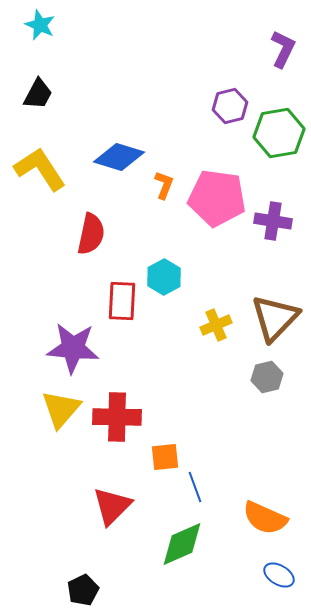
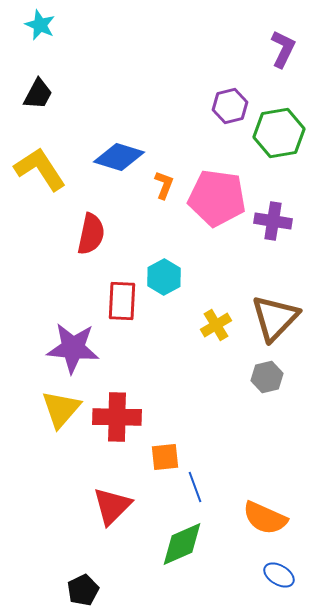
yellow cross: rotated 8 degrees counterclockwise
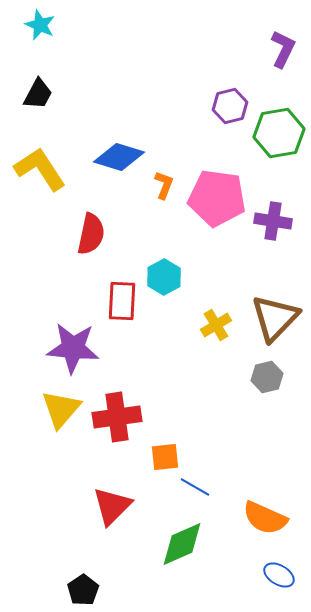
red cross: rotated 9 degrees counterclockwise
blue line: rotated 40 degrees counterclockwise
black pentagon: rotated 8 degrees counterclockwise
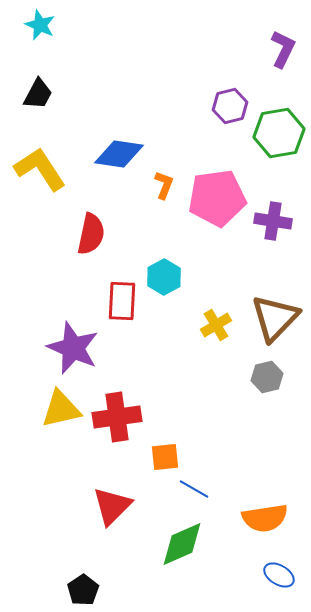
blue diamond: moved 3 px up; rotated 9 degrees counterclockwise
pink pentagon: rotated 16 degrees counterclockwise
purple star: rotated 18 degrees clockwise
yellow triangle: rotated 36 degrees clockwise
blue line: moved 1 px left, 2 px down
orange semicircle: rotated 33 degrees counterclockwise
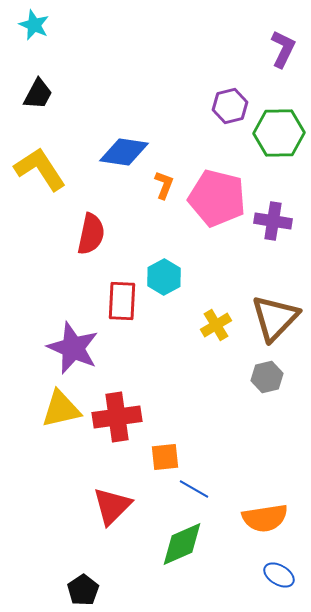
cyan star: moved 6 px left
green hexagon: rotated 9 degrees clockwise
blue diamond: moved 5 px right, 2 px up
pink pentagon: rotated 22 degrees clockwise
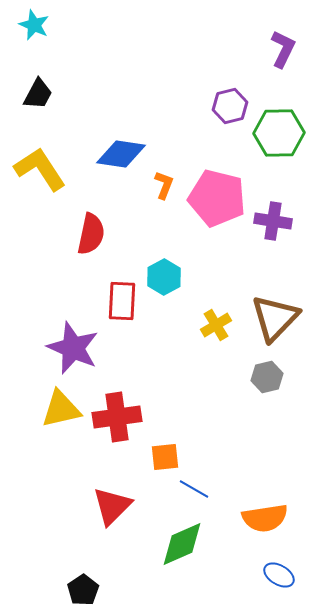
blue diamond: moved 3 px left, 2 px down
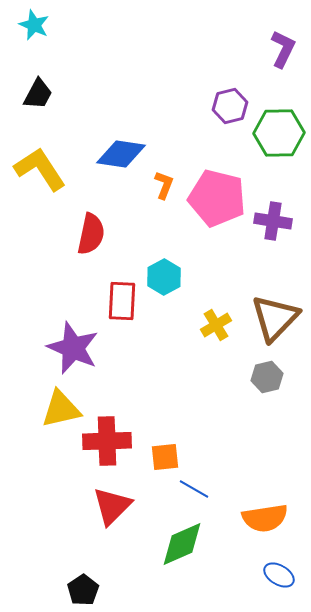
red cross: moved 10 px left, 24 px down; rotated 6 degrees clockwise
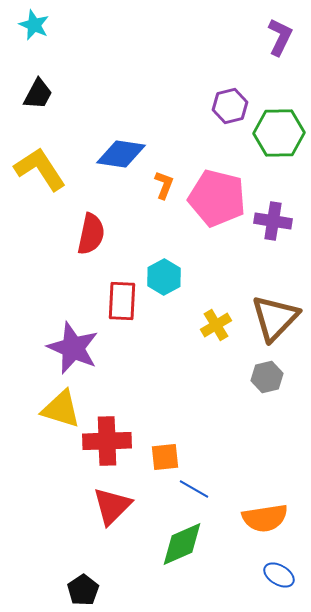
purple L-shape: moved 3 px left, 12 px up
yellow triangle: rotated 30 degrees clockwise
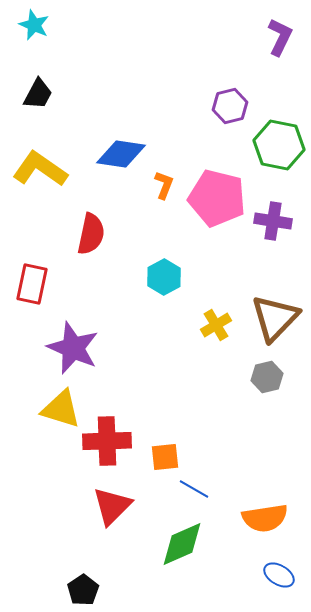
green hexagon: moved 12 px down; rotated 12 degrees clockwise
yellow L-shape: rotated 22 degrees counterclockwise
red rectangle: moved 90 px left, 17 px up; rotated 9 degrees clockwise
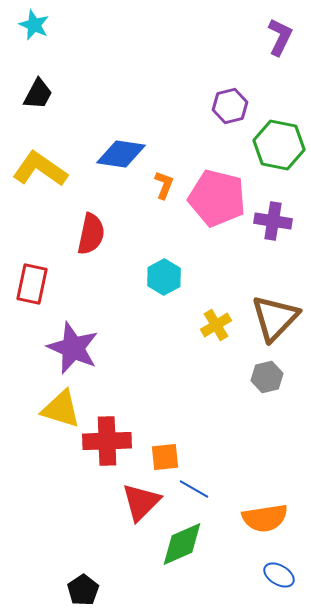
red triangle: moved 29 px right, 4 px up
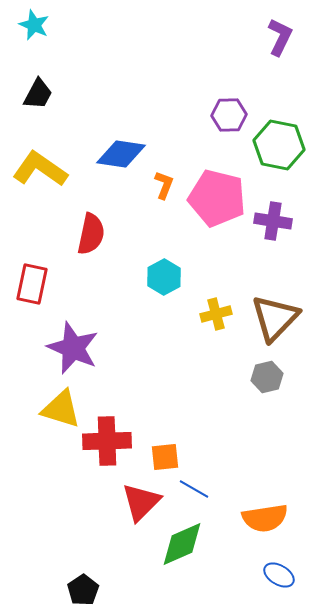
purple hexagon: moved 1 px left, 9 px down; rotated 12 degrees clockwise
yellow cross: moved 11 px up; rotated 16 degrees clockwise
